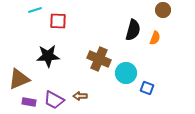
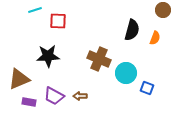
black semicircle: moved 1 px left
purple trapezoid: moved 4 px up
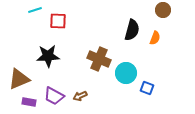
brown arrow: rotated 24 degrees counterclockwise
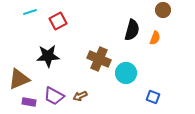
cyan line: moved 5 px left, 2 px down
red square: rotated 30 degrees counterclockwise
blue square: moved 6 px right, 9 px down
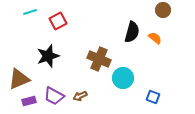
black semicircle: moved 2 px down
orange semicircle: rotated 72 degrees counterclockwise
black star: rotated 15 degrees counterclockwise
cyan circle: moved 3 px left, 5 px down
purple rectangle: moved 1 px up; rotated 24 degrees counterclockwise
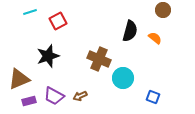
black semicircle: moved 2 px left, 1 px up
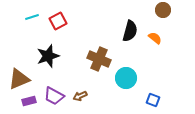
cyan line: moved 2 px right, 5 px down
cyan circle: moved 3 px right
blue square: moved 3 px down
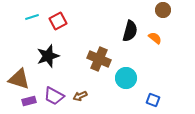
brown triangle: rotated 40 degrees clockwise
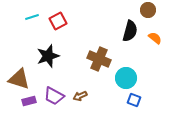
brown circle: moved 15 px left
blue square: moved 19 px left
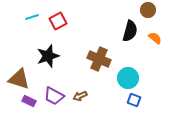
cyan circle: moved 2 px right
purple rectangle: rotated 40 degrees clockwise
